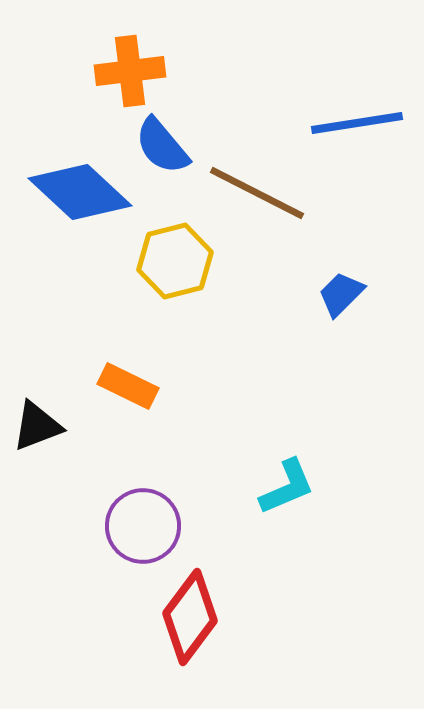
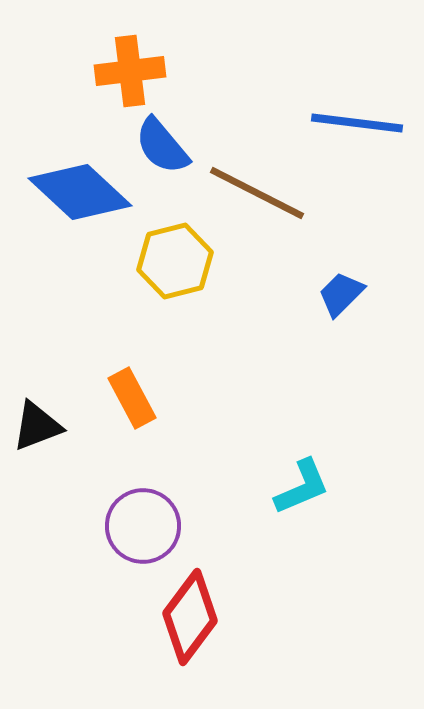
blue line: rotated 16 degrees clockwise
orange rectangle: moved 4 px right, 12 px down; rotated 36 degrees clockwise
cyan L-shape: moved 15 px right
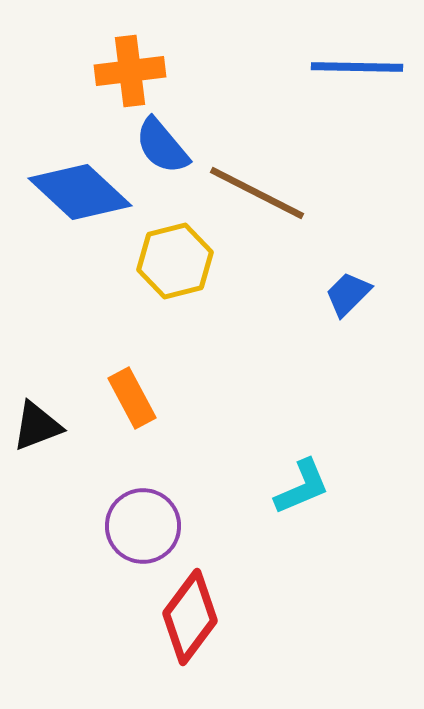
blue line: moved 56 px up; rotated 6 degrees counterclockwise
blue trapezoid: moved 7 px right
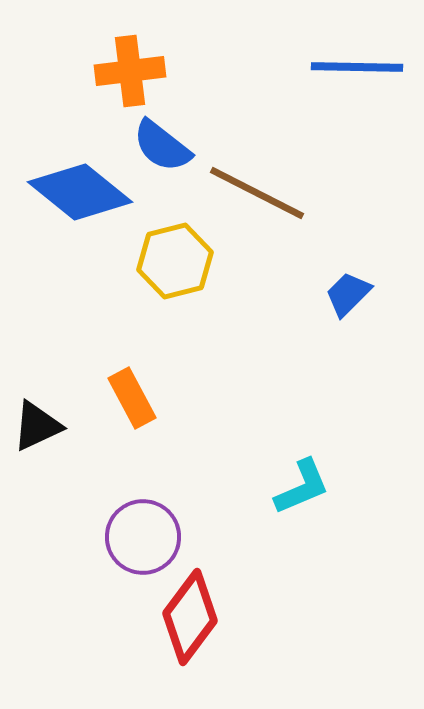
blue semicircle: rotated 12 degrees counterclockwise
blue diamond: rotated 4 degrees counterclockwise
black triangle: rotated 4 degrees counterclockwise
purple circle: moved 11 px down
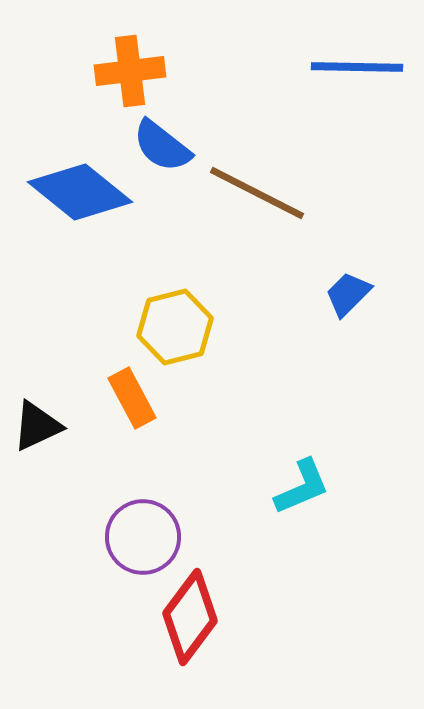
yellow hexagon: moved 66 px down
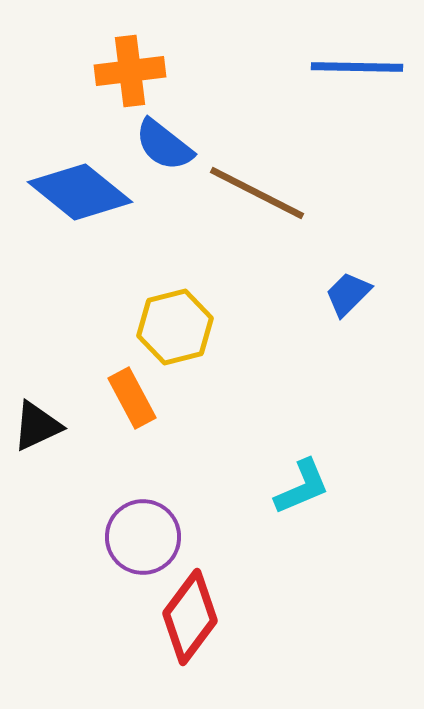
blue semicircle: moved 2 px right, 1 px up
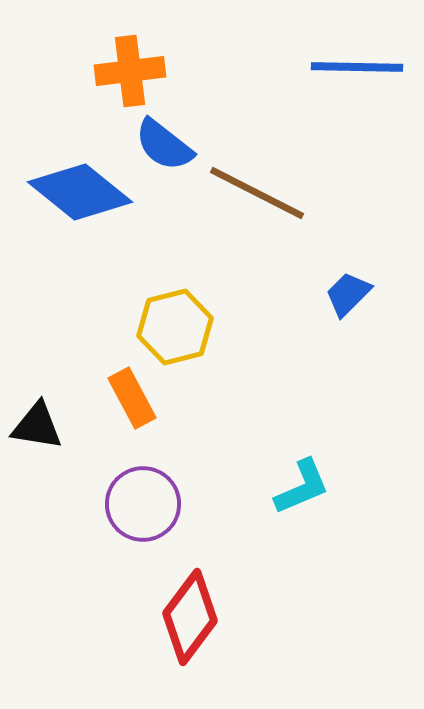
black triangle: rotated 34 degrees clockwise
purple circle: moved 33 px up
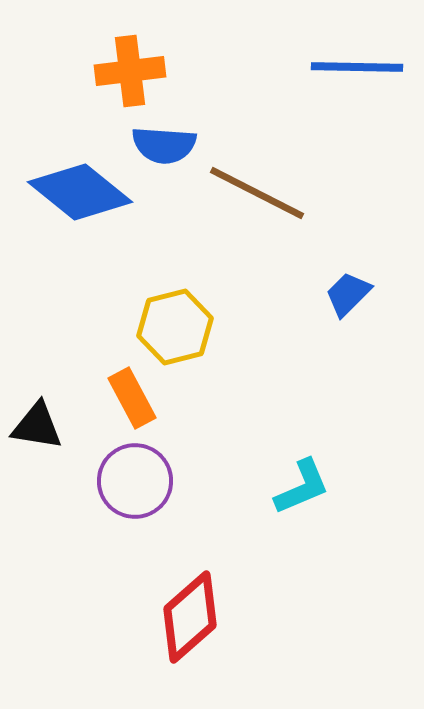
blue semicircle: rotated 34 degrees counterclockwise
purple circle: moved 8 px left, 23 px up
red diamond: rotated 12 degrees clockwise
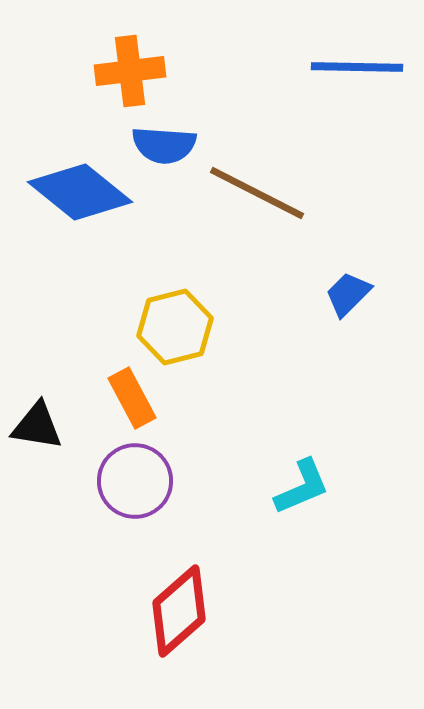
red diamond: moved 11 px left, 6 px up
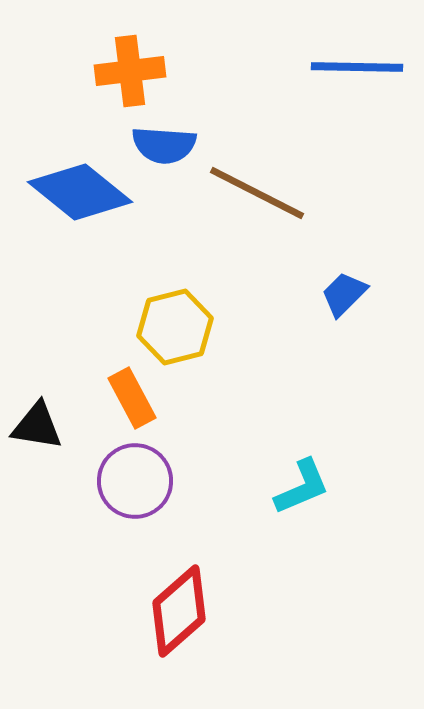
blue trapezoid: moved 4 px left
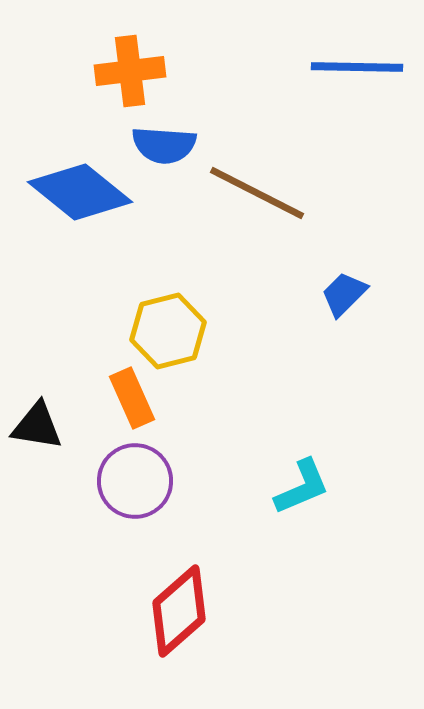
yellow hexagon: moved 7 px left, 4 px down
orange rectangle: rotated 4 degrees clockwise
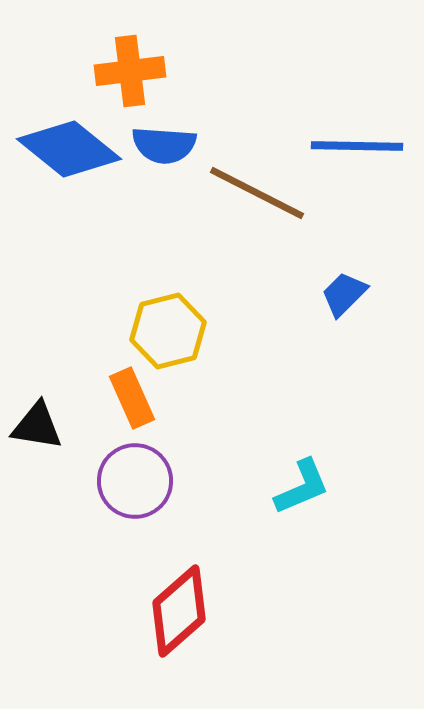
blue line: moved 79 px down
blue diamond: moved 11 px left, 43 px up
